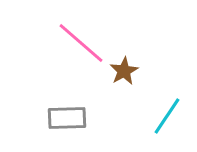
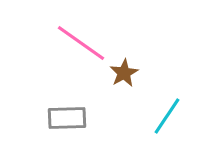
pink line: rotated 6 degrees counterclockwise
brown star: moved 2 px down
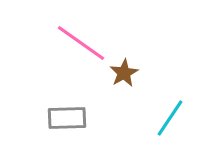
cyan line: moved 3 px right, 2 px down
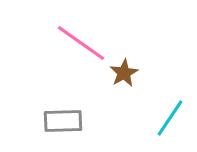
gray rectangle: moved 4 px left, 3 px down
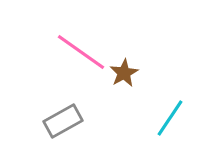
pink line: moved 9 px down
gray rectangle: rotated 27 degrees counterclockwise
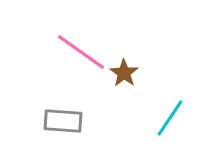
brown star: rotated 8 degrees counterclockwise
gray rectangle: rotated 33 degrees clockwise
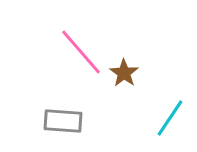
pink line: rotated 14 degrees clockwise
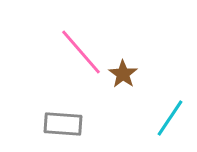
brown star: moved 1 px left, 1 px down
gray rectangle: moved 3 px down
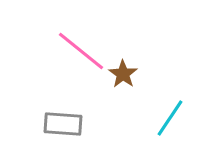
pink line: moved 1 px up; rotated 10 degrees counterclockwise
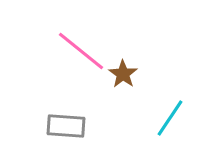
gray rectangle: moved 3 px right, 2 px down
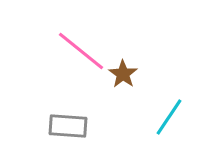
cyan line: moved 1 px left, 1 px up
gray rectangle: moved 2 px right
